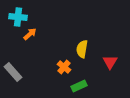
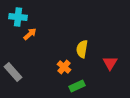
red triangle: moved 1 px down
green rectangle: moved 2 px left
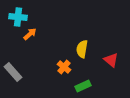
red triangle: moved 1 px right, 3 px up; rotated 21 degrees counterclockwise
green rectangle: moved 6 px right
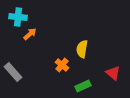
red triangle: moved 2 px right, 13 px down
orange cross: moved 2 px left, 2 px up
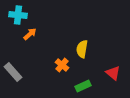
cyan cross: moved 2 px up
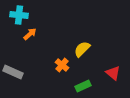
cyan cross: moved 1 px right
yellow semicircle: rotated 36 degrees clockwise
gray rectangle: rotated 24 degrees counterclockwise
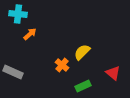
cyan cross: moved 1 px left, 1 px up
yellow semicircle: moved 3 px down
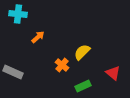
orange arrow: moved 8 px right, 3 px down
